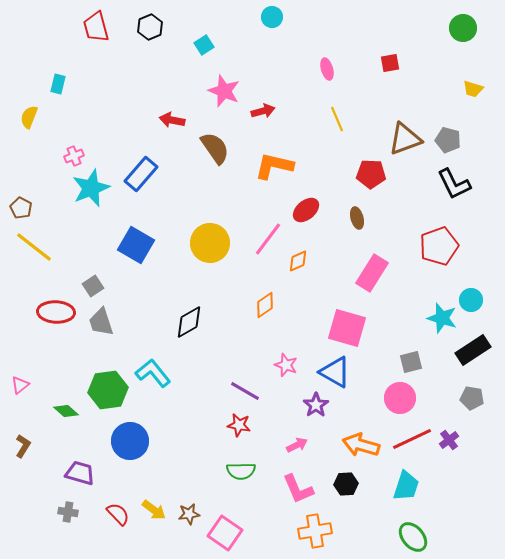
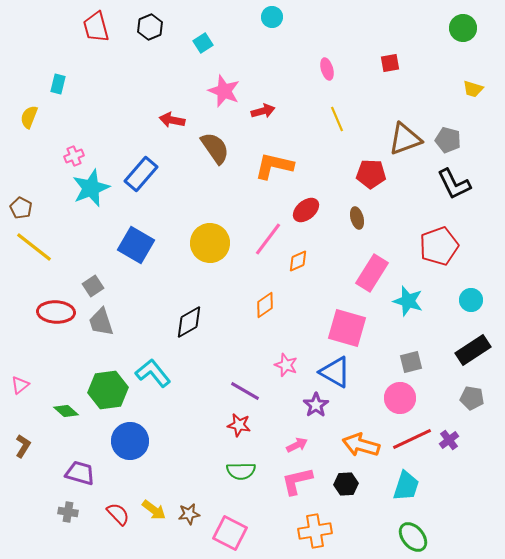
cyan square at (204, 45): moved 1 px left, 2 px up
cyan star at (442, 318): moved 34 px left, 17 px up
pink L-shape at (298, 489): moved 1 px left, 8 px up; rotated 100 degrees clockwise
pink square at (225, 533): moved 5 px right; rotated 8 degrees counterclockwise
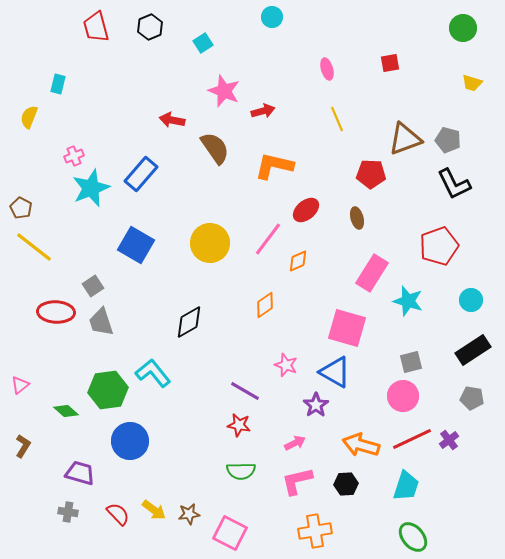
yellow trapezoid at (473, 89): moved 1 px left, 6 px up
pink circle at (400, 398): moved 3 px right, 2 px up
pink arrow at (297, 445): moved 2 px left, 2 px up
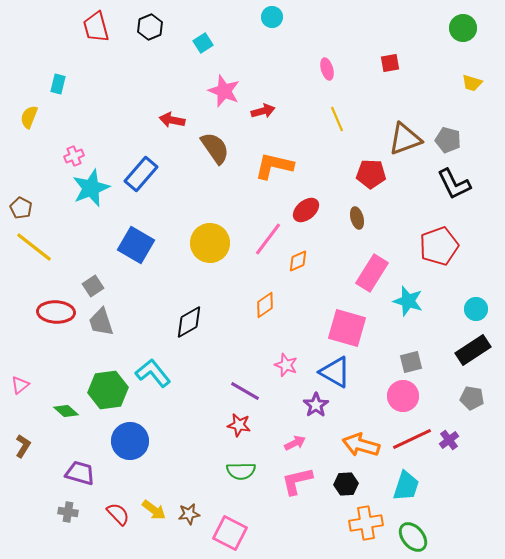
cyan circle at (471, 300): moved 5 px right, 9 px down
orange cross at (315, 531): moved 51 px right, 8 px up
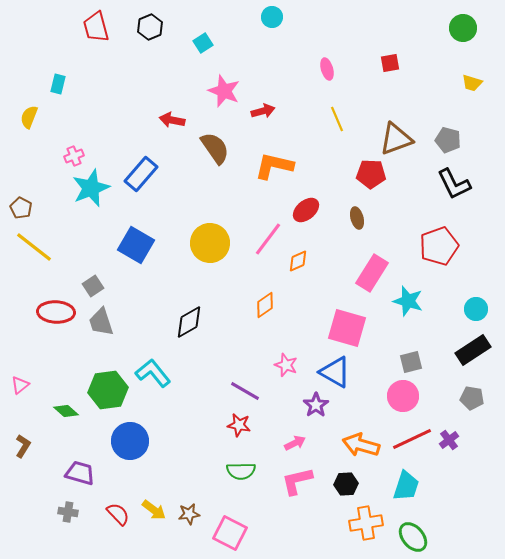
brown triangle at (405, 139): moved 9 px left
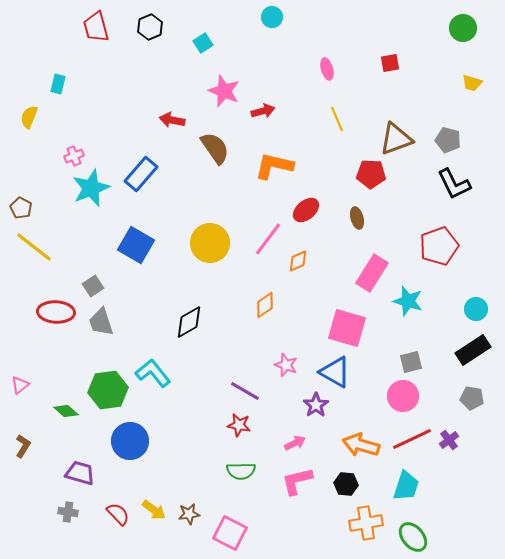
black hexagon at (346, 484): rotated 10 degrees clockwise
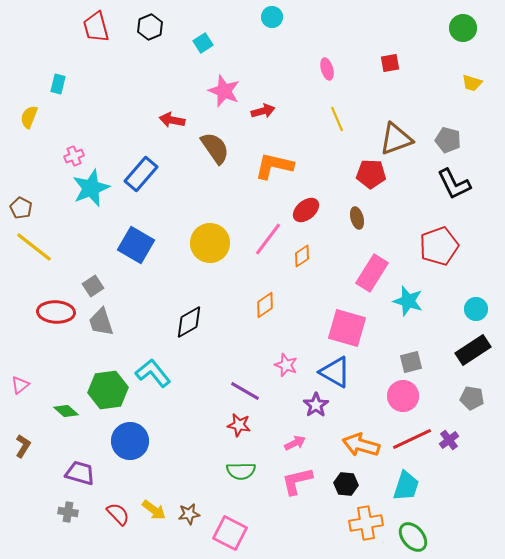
orange diamond at (298, 261): moved 4 px right, 5 px up; rotated 10 degrees counterclockwise
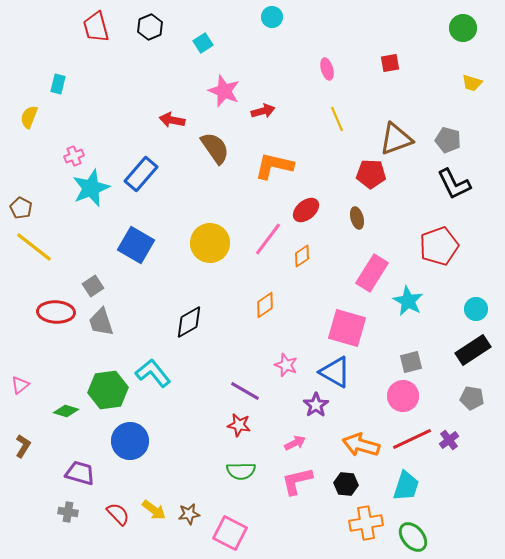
cyan star at (408, 301): rotated 12 degrees clockwise
green diamond at (66, 411): rotated 25 degrees counterclockwise
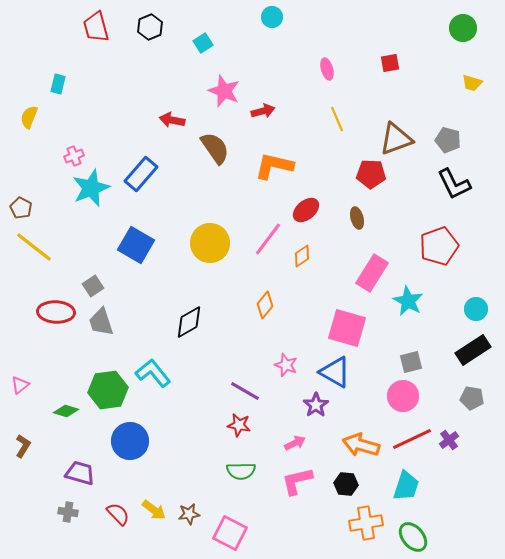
orange diamond at (265, 305): rotated 16 degrees counterclockwise
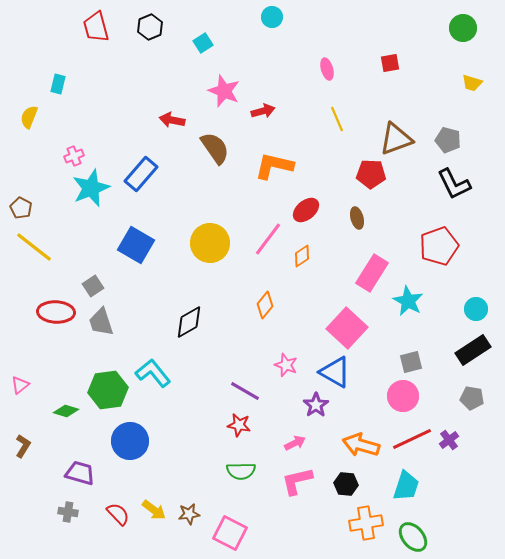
pink square at (347, 328): rotated 27 degrees clockwise
